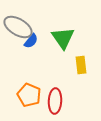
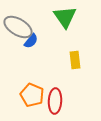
green triangle: moved 2 px right, 21 px up
yellow rectangle: moved 6 px left, 5 px up
orange pentagon: moved 3 px right
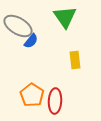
gray ellipse: moved 1 px up
orange pentagon: rotated 10 degrees clockwise
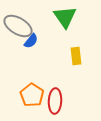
yellow rectangle: moved 1 px right, 4 px up
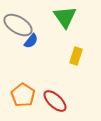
gray ellipse: moved 1 px up
yellow rectangle: rotated 24 degrees clockwise
orange pentagon: moved 9 px left
red ellipse: rotated 50 degrees counterclockwise
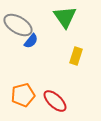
orange pentagon: rotated 25 degrees clockwise
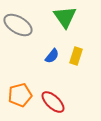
blue semicircle: moved 21 px right, 15 px down
orange pentagon: moved 3 px left
red ellipse: moved 2 px left, 1 px down
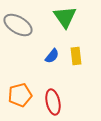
yellow rectangle: rotated 24 degrees counterclockwise
red ellipse: rotated 35 degrees clockwise
